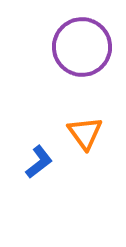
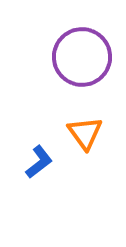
purple circle: moved 10 px down
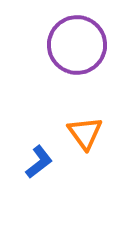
purple circle: moved 5 px left, 12 px up
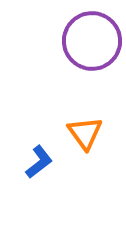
purple circle: moved 15 px right, 4 px up
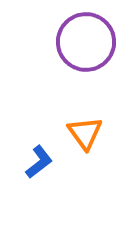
purple circle: moved 6 px left, 1 px down
